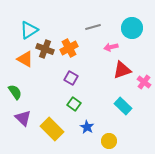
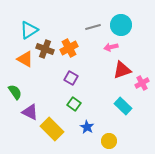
cyan circle: moved 11 px left, 3 px up
pink cross: moved 2 px left, 1 px down; rotated 24 degrees clockwise
purple triangle: moved 7 px right, 6 px up; rotated 18 degrees counterclockwise
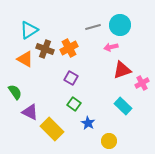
cyan circle: moved 1 px left
blue star: moved 1 px right, 4 px up
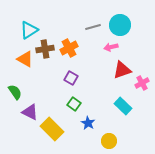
brown cross: rotated 30 degrees counterclockwise
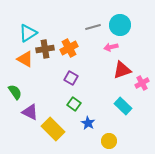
cyan triangle: moved 1 px left, 3 px down
yellow rectangle: moved 1 px right
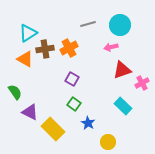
gray line: moved 5 px left, 3 px up
purple square: moved 1 px right, 1 px down
yellow circle: moved 1 px left, 1 px down
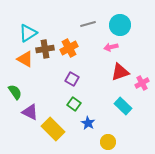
red triangle: moved 2 px left, 2 px down
